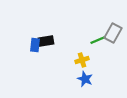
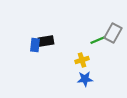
blue star: rotated 28 degrees counterclockwise
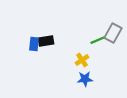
blue rectangle: moved 1 px left, 1 px up
yellow cross: rotated 16 degrees counterclockwise
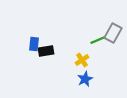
black rectangle: moved 10 px down
blue star: rotated 21 degrees counterclockwise
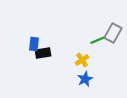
black rectangle: moved 3 px left, 2 px down
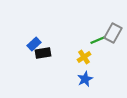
blue rectangle: rotated 40 degrees clockwise
yellow cross: moved 2 px right, 3 px up
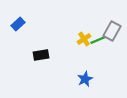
gray rectangle: moved 1 px left, 2 px up
blue rectangle: moved 16 px left, 20 px up
black rectangle: moved 2 px left, 2 px down
yellow cross: moved 18 px up
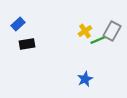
yellow cross: moved 1 px right, 8 px up
black rectangle: moved 14 px left, 11 px up
